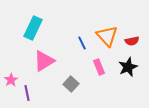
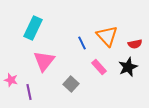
red semicircle: moved 3 px right, 3 px down
pink triangle: rotated 20 degrees counterclockwise
pink rectangle: rotated 21 degrees counterclockwise
pink star: rotated 24 degrees counterclockwise
purple line: moved 2 px right, 1 px up
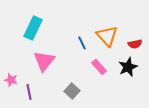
gray square: moved 1 px right, 7 px down
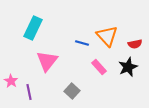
blue line: rotated 48 degrees counterclockwise
pink triangle: moved 3 px right
pink star: moved 1 px down; rotated 16 degrees clockwise
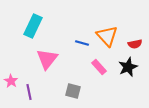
cyan rectangle: moved 2 px up
pink triangle: moved 2 px up
gray square: moved 1 px right; rotated 28 degrees counterclockwise
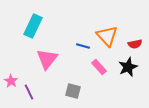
blue line: moved 1 px right, 3 px down
purple line: rotated 14 degrees counterclockwise
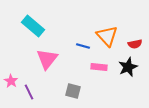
cyan rectangle: rotated 75 degrees counterclockwise
pink rectangle: rotated 42 degrees counterclockwise
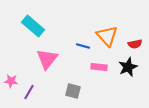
pink star: rotated 24 degrees counterclockwise
purple line: rotated 56 degrees clockwise
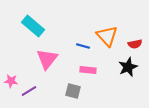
pink rectangle: moved 11 px left, 3 px down
purple line: moved 1 px up; rotated 28 degrees clockwise
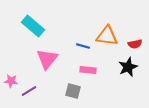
orange triangle: rotated 40 degrees counterclockwise
